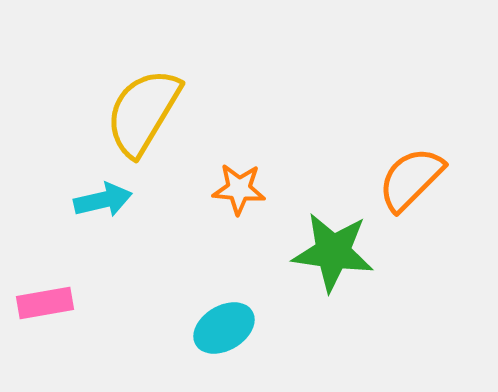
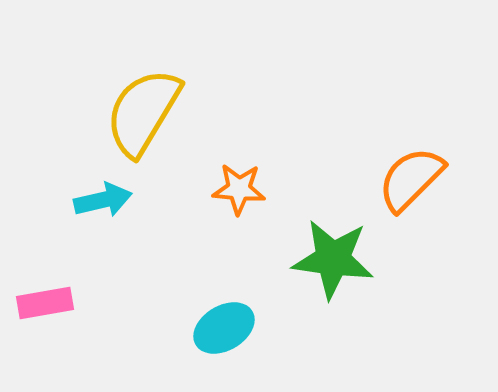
green star: moved 7 px down
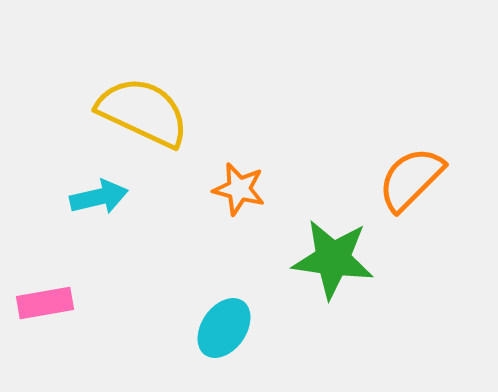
yellow semicircle: rotated 84 degrees clockwise
orange star: rotated 10 degrees clockwise
cyan arrow: moved 4 px left, 3 px up
cyan ellipse: rotated 24 degrees counterclockwise
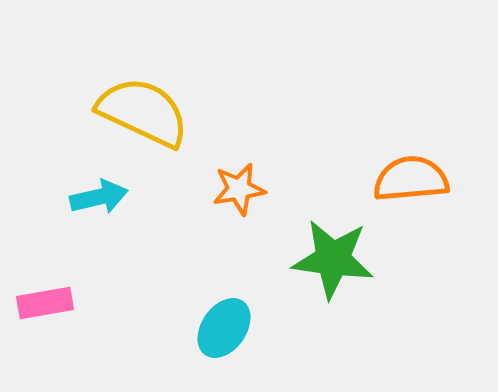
orange semicircle: rotated 40 degrees clockwise
orange star: rotated 24 degrees counterclockwise
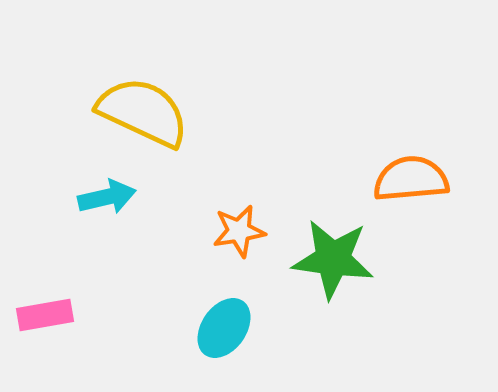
orange star: moved 42 px down
cyan arrow: moved 8 px right
pink rectangle: moved 12 px down
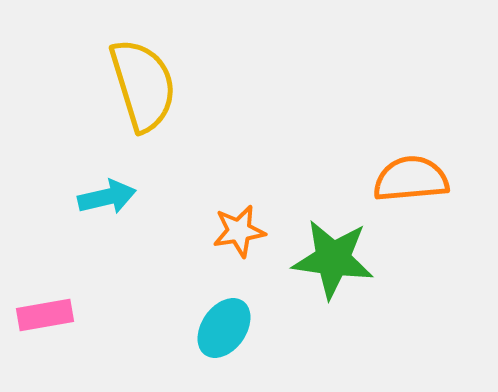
yellow semicircle: moved 27 px up; rotated 48 degrees clockwise
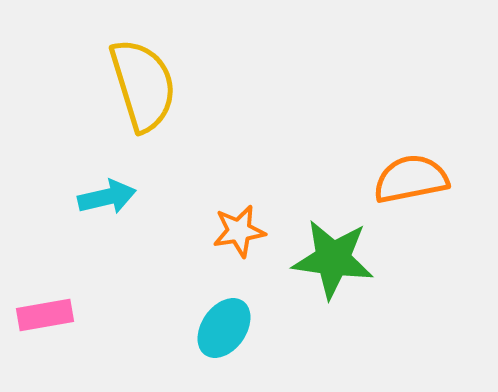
orange semicircle: rotated 6 degrees counterclockwise
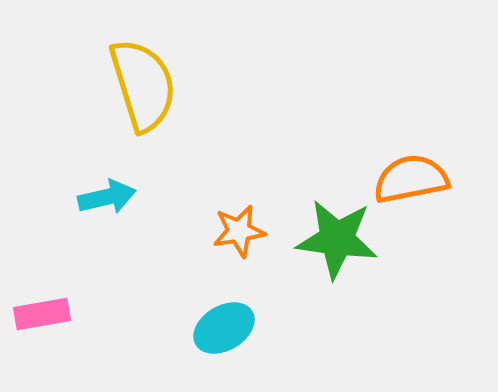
green star: moved 4 px right, 20 px up
pink rectangle: moved 3 px left, 1 px up
cyan ellipse: rotated 24 degrees clockwise
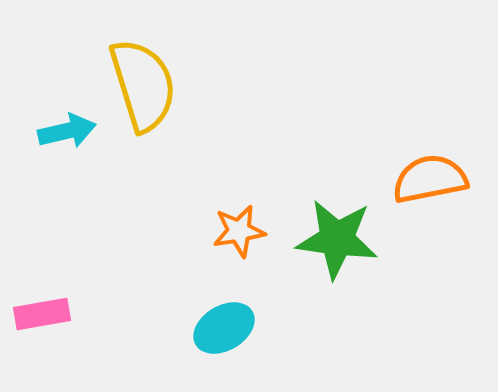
orange semicircle: moved 19 px right
cyan arrow: moved 40 px left, 66 px up
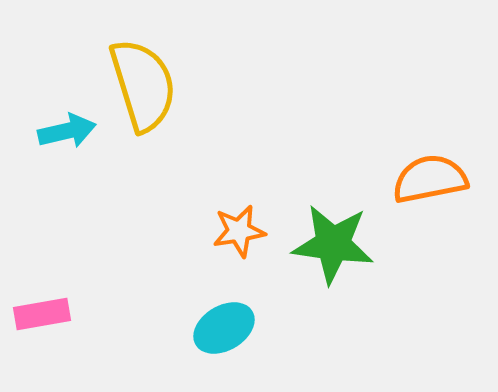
green star: moved 4 px left, 5 px down
